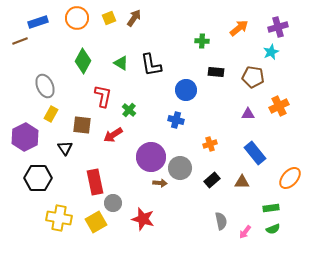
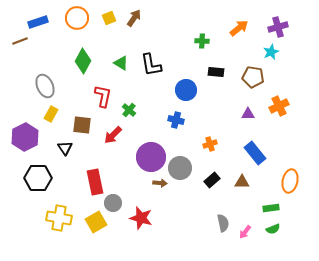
red arrow at (113, 135): rotated 12 degrees counterclockwise
orange ellipse at (290, 178): moved 3 px down; rotated 30 degrees counterclockwise
red star at (143, 219): moved 2 px left, 1 px up
gray semicircle at (221, 221): moved 2 px right, 2 px down
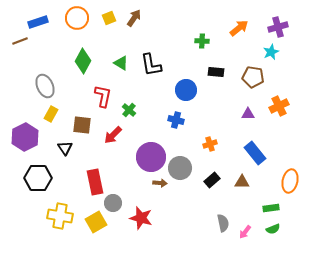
yellow cross at (59, 218): moved 1 px right, 2 px up
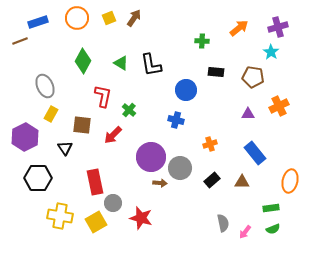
cyan star at (271, 52): rotated 14 degrees counterclockwise
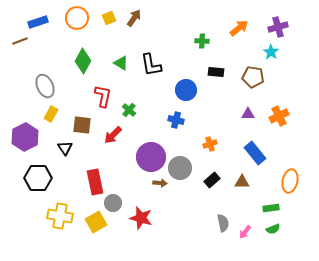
orange cross at (279, 106): moved 10 px down
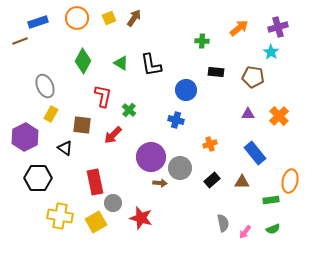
orange cross at (279, 116): rotated 18 degrees counterclockwise
black triangle at (65, 148): rotated 21 degrees counterclockwise
green rectangle at (271, 208): moved 8 px up
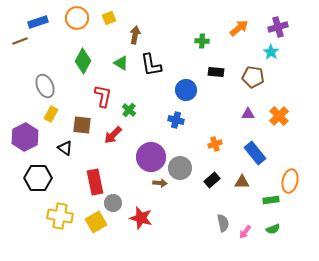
brown arrow at (134, 18): moved 1 px right, 17 px down; rotated 24 degrees counterclockwise
orange cross at (210, 144): moved 5 px right
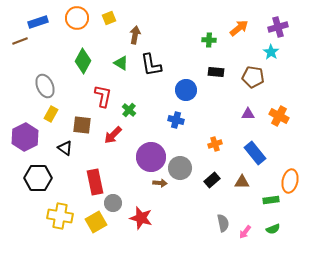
green cross at (202, 41): moved 7 px right, 1 px up
orange cross at (279, 116): rotated 18 degrees counterclockwise
